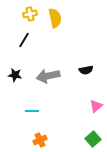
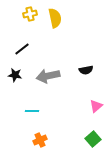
black line: moved 2 px left, 9 px down; rotated 21 degrees clockwise
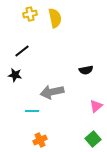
black line: moved 2 px down
gray arrow: moved 4 px right, 16 px down
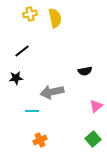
black semicircle: moved 1 px left, 1 px down
black star: moved 1 px right, 3 px down; rotated 16 degrees counterclockwise
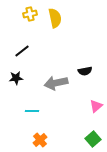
gray arrow: moved 4 px right, 9 px up
orange cross: rotated 16 degrees counterclockwise
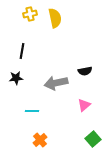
black line: rotated 42 degrees counterclockwise
pink triangle: moved 12 px left, 1 px up
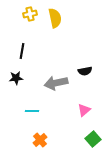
pink triangle: moved 5 px down
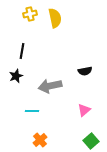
black star: moved 2 px up; rotated 16 degrees counterclockwise
gray arrow: moved 6 px left, 3 px down
green square: moved 2 px left, 2 px down
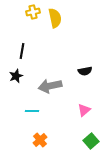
yellow cross: moved 3 px right, 2 px up
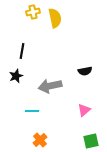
green square: rotated 28 degrees clockwise
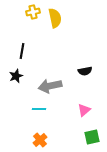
cyan line: moved 7 px right, 2 px up
green square: moved 1 px right, 4 px up
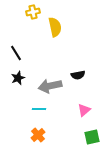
yellow semicircle: moved 9 px down
black line: moved 6 px left, 2 px down; rotated 42 degrees counterclockwise
black semicircle: moved 7 px left, 4 px down
black star: moved 2 px right, 2 px down
orange cross: moved 2 px left, 5 px up
